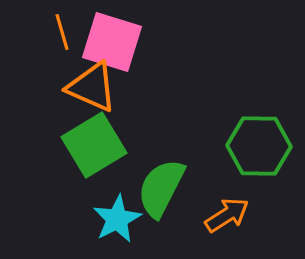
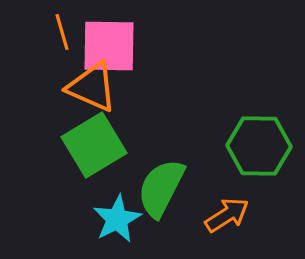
pink square: moved 3 px left, 4 px down; rotated 16 degrees counterclockwise
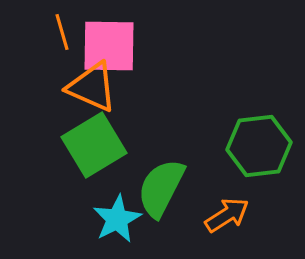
green hexagon: rotated 8 degrees counterclockwise
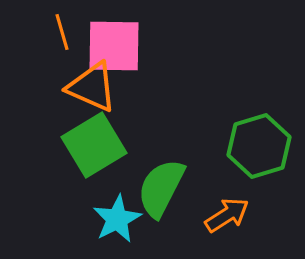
pink square: moved 5 px right
green hexagon: rotated 10 degrees counterclockwise
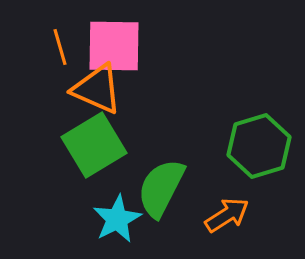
orange line: moved 2 px left, 15 px down
orange triangle: moved 5 px right, 2 px down
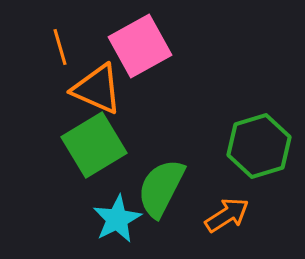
pink square: moved 26 px right; rotated 30 degrees counterclockwise
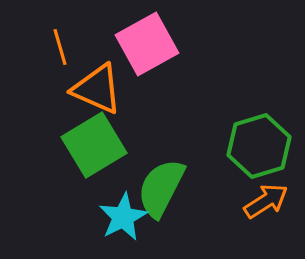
pink square: moved 7 px right, 2 px up
orange arrow: moved 39 px right, 14 px up
cyan star: moved 6 px right, 2 px up
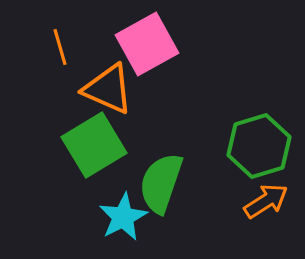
orange triangle: moved 11 px right
green semicircle: moved 5 px up; rotated 8 degrees counterclockwise
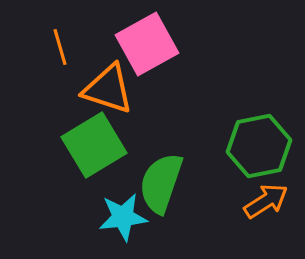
orange triangle: rotated 6 degrees counterclockwise
green hexagon: rotated 6 degrees clockwise
cyan star: rotated 21 degrees clockwise
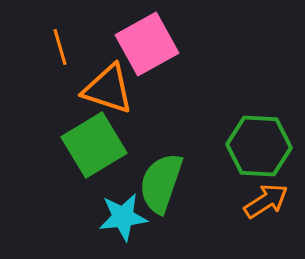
green hexagon: rotated 14 degrees clockwise
